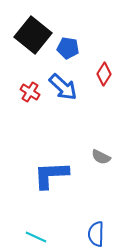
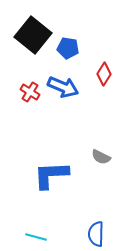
blue arrow: rotated 20 degrees counterclockwise
cyan line: rotated 10 degrees counterclockwise
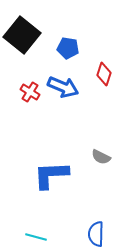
black square: moved 11 px left
red diamond: rotated 15 degrees counterclockwise
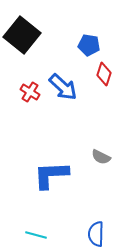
blue pentagon: moved 21 px right, 3 px up
blue arrow: rotated 20 degrees clockwise
cyan line: moved 2 px up
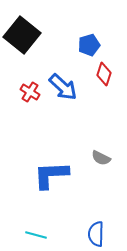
blue pentagon: rotated 25 degrees counterclockwise
gray semicircle: moved 1 px down
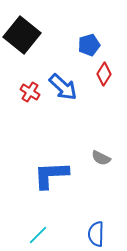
red diamond: rotated 15 degrees clockwise
cyan line: moved 2 px right; rotated 60 degrees counterclockwise
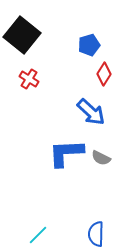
blue arrow: moved 28 px right, 25 px down
red cross: moved 1 px left, 13 px up
blue L-shape: moved 15 px right, 22 px up
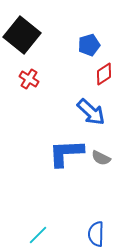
red diamond: rotated 25 degrees clockwise
